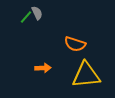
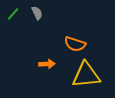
green line: moved 13 px left, 3 px up
orange arrow: moved 4 px right, 4 px up
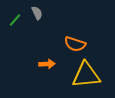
green line: moved 2 px right, 6 px down
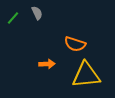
green line: moved 2 px left, 2 px up
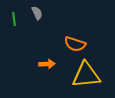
green line: moved 1 px right, 1 px down; rotated 48 degrees counterclockwise
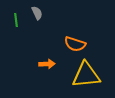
green line: moved 2 px right, 1 px down
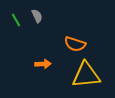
gray semicircle: moved 3 px down
green line: rotated 24 degrees counterclockwise
orange arrow: moved 4 px left
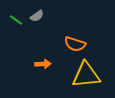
gray semicircle: rotated 80 degrees clockwise
green line: rotated 24 degrees counterclockwise
